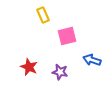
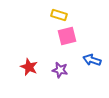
yellow rectangle: moved 16 px right; rotated 49 degrees counterclockwise
purple star: moved 2 px up
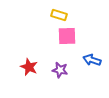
pink square: rotated 12 degrees clockwise
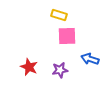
blue arrow: moved 2 px left, 1 px up
purple star: rotated 21 degrees counterclockwise
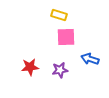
pink square: moved 1 px left, 1 px down
red star: moved 1 px right; rotated 30 degrees counterclockwise
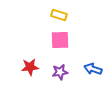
pink square: moved 6 px left, 3 px down
blue arrow: moved 3 px right, 10 px down
purple star: moved 2 px down
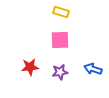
yellow rectangle: moved 2 px right, 3 px up
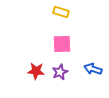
pink square: moved 2 px right, 4 px down
red star: moved 6 px right, 4 px down; rotated 12 degrees clockwise
purple star: rotated 14 degrees counterclockwise
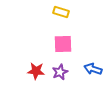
pink square: moved 1 px right
